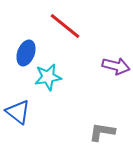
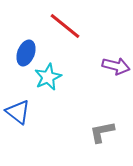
cyan star: rotated 16 degrees counterclockwise
gray L-shape: rotated 20 degrees counterclockwise
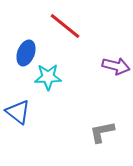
cyan star: rotated 24 degrees clockwise
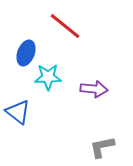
purple arrow: moved 22 px left, 23 px down; rotated 8 degrees counterclockwise
gray L-shape: moved 15 px down
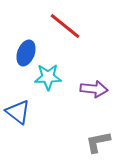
gray L-shape: moved 4 px left, 5 px up
